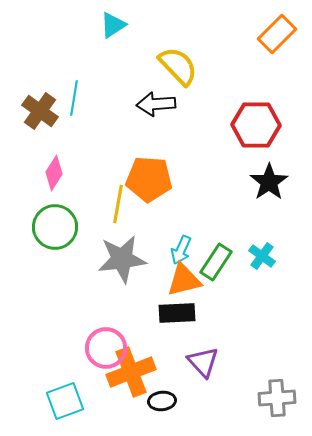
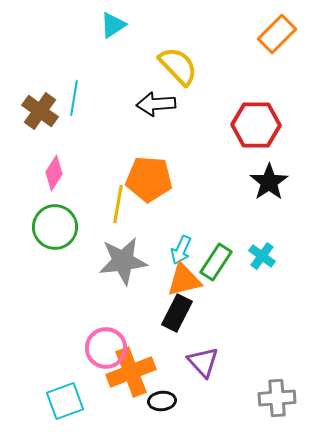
gray star: moved 1 px right, 2 px down
black rectangle: rotated 60 degrees counterclockwise
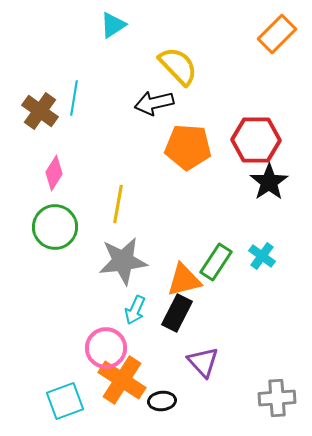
black arrow: moved 2 px left, 1 px up; rotated 9 degrees counterclockwise
red hexagon: moved 15 px down
orange pentagon: moved 39 px right, 32 px up
cyan arrow: moved 46 px left, 60 px down
orange cross: moved 9 px left, 8 px down; rotated 36 degrees counterclockwise
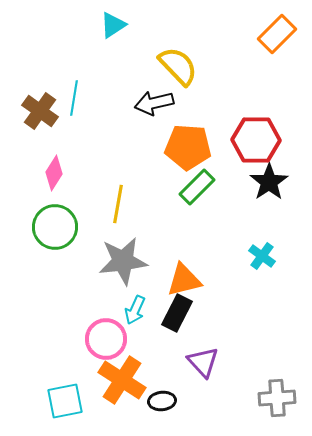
green rectangle: moved 19 px left, 75 px up; rotated 12 degrees clockwise
pink circle: moved 9 px up
cyan square: rotated 9 degrees clockwise
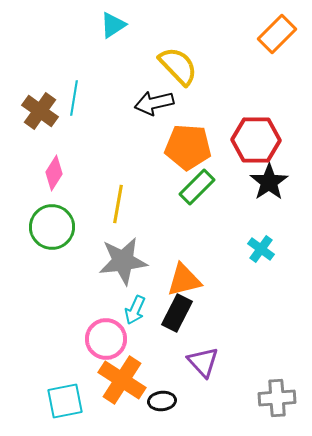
green circle: moved 3 px left
cyan cross: moved 1 px left, 7 px up
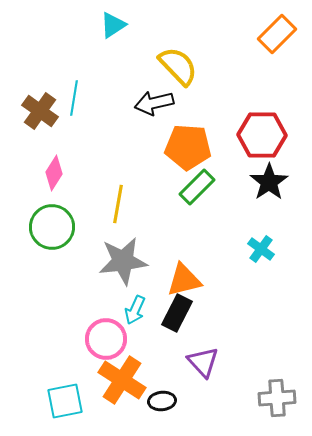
red hexagon: moved 6 px right, 5 px up
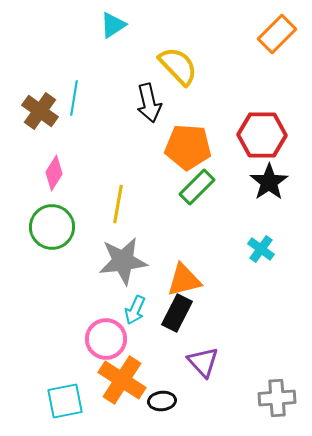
black arrow: moved 5 px left; rotated 90 degrees counterclockwise
